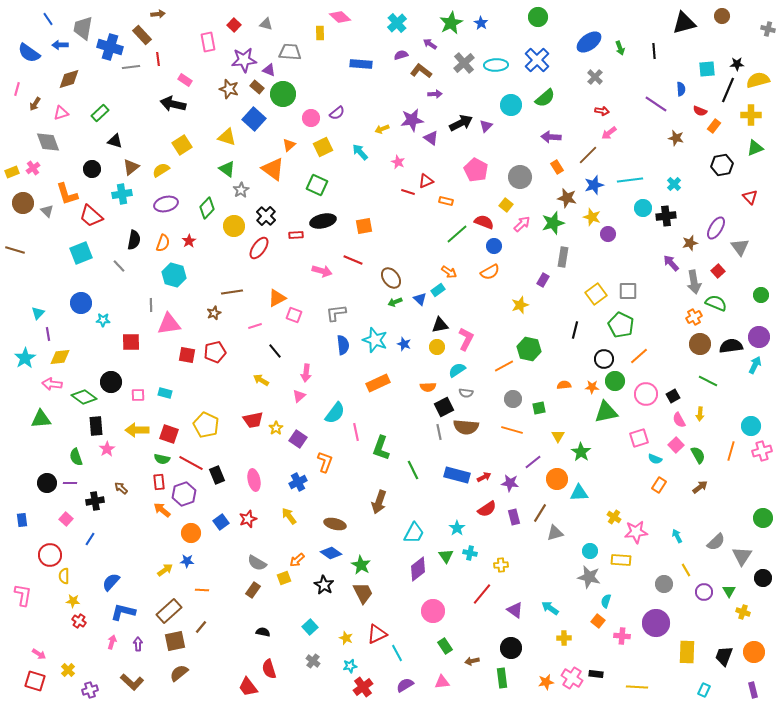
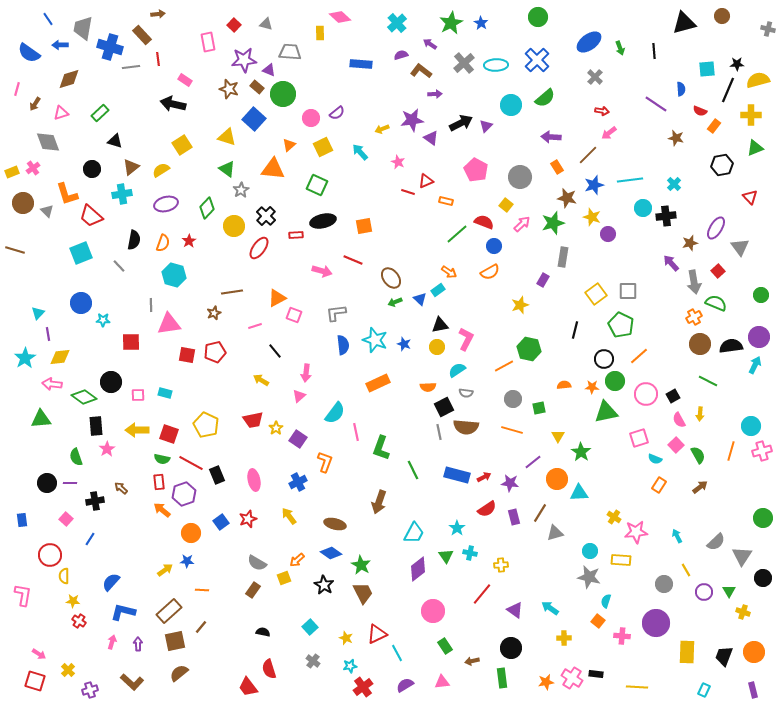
orange triangle at (273, 169): rotated 30 degrees counterclockwise
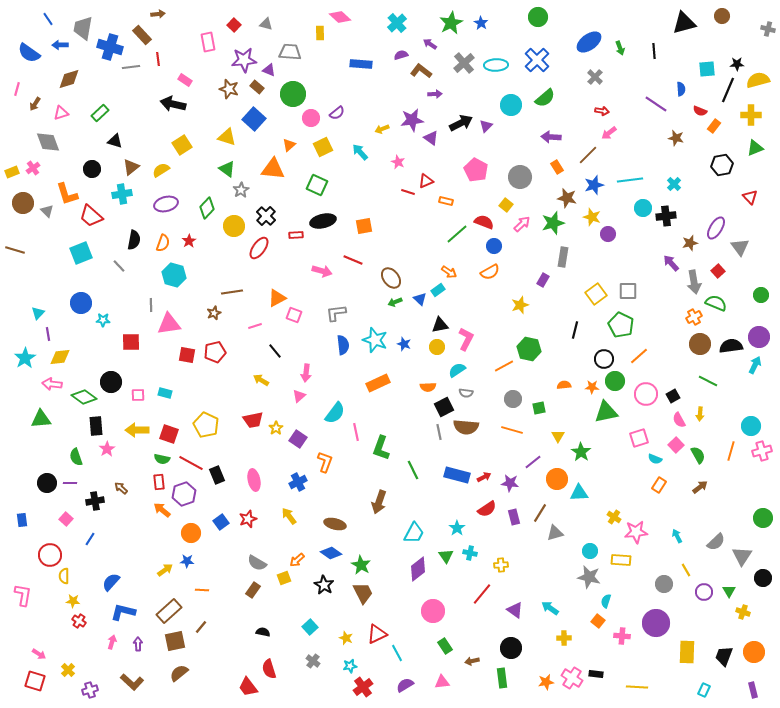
green circle at (283, 94): moved 10 px right
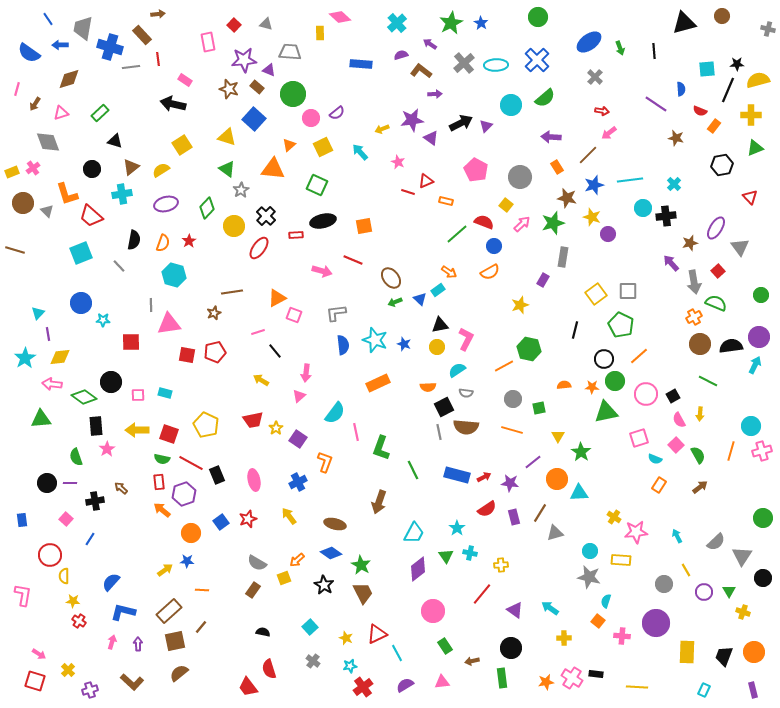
pink line at (255, 326): moved 3 px right, 6 px down
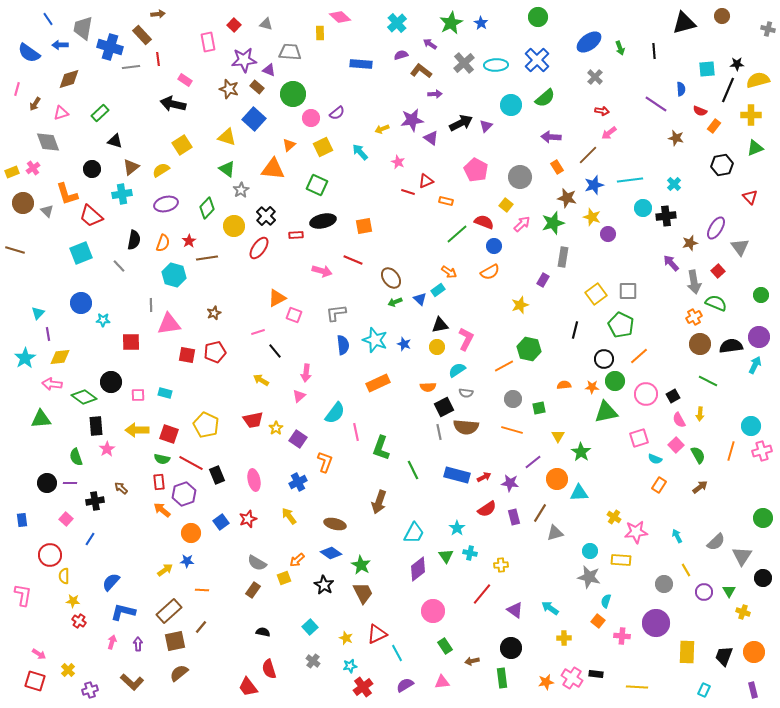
brown line at (232, 292): moved 25 px left, 34 px up
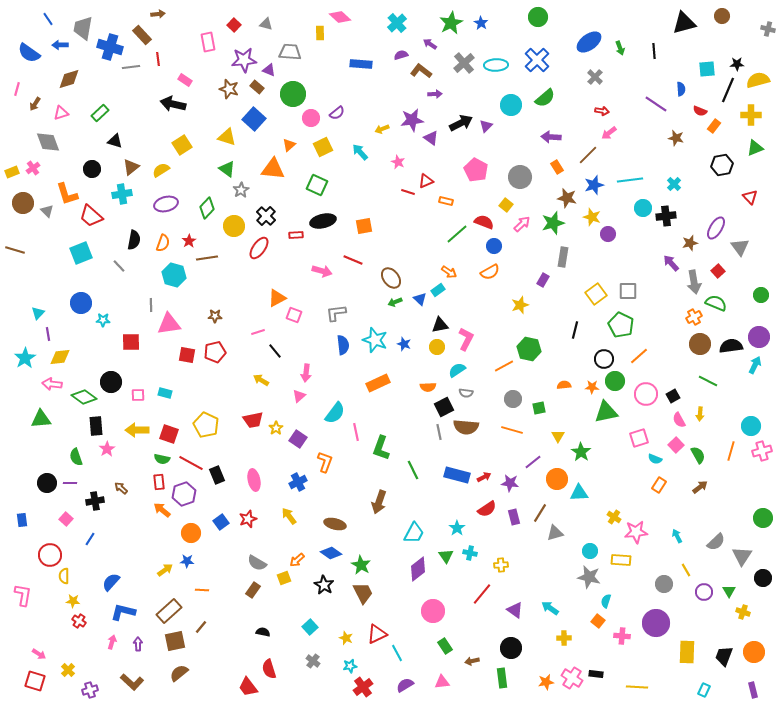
brown star at (214, 313): moved 1 px right, 3 px down; rotated 24 degrees clockwise
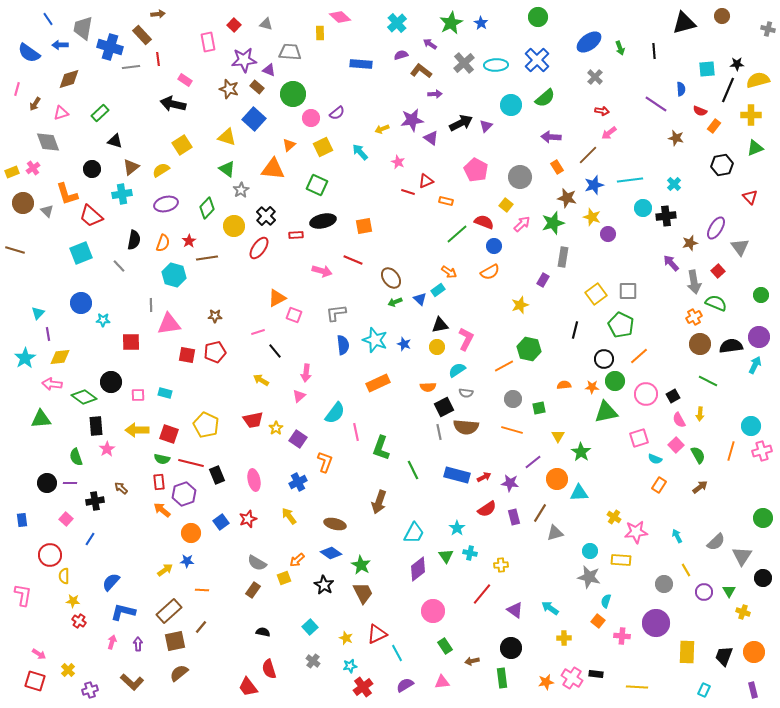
red line at (191, 463): rotated 15 degrees counterclockwise
